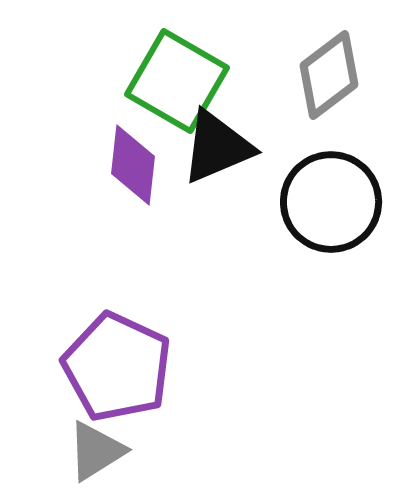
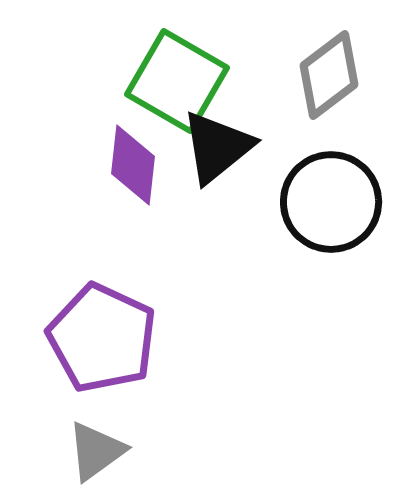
black triangle: rotated 16 degrees counterclockwise
purple pentagon: moved 15 px left, 29 px up
gray triangle: rotated 4 degrees counterclockwise
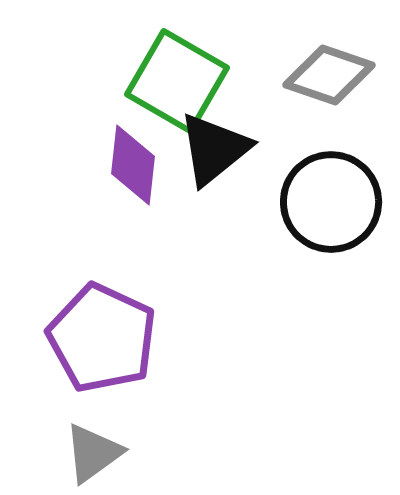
gray diamond: rotated 56 degrees clockwise
black triangle: moved 3 px left, 2 px down
gray triangle: moved 3 px left, 2 px down
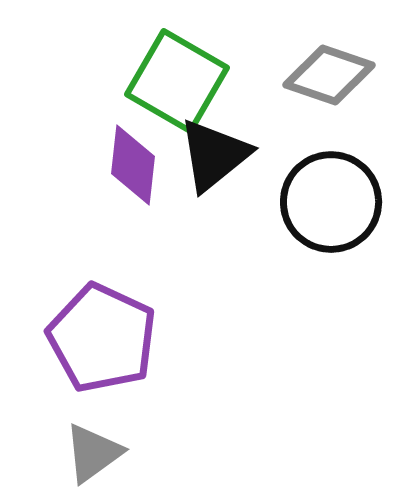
black triangle: moved 6 px down
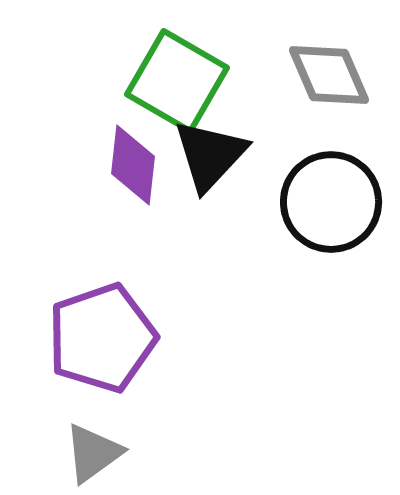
gray diamond: rotated 48 degrees clockwise
black triangle: moved 4 px left; rotated 8 degrees counterclockwise
purple pentagon: rotated 28 degrees clockwise
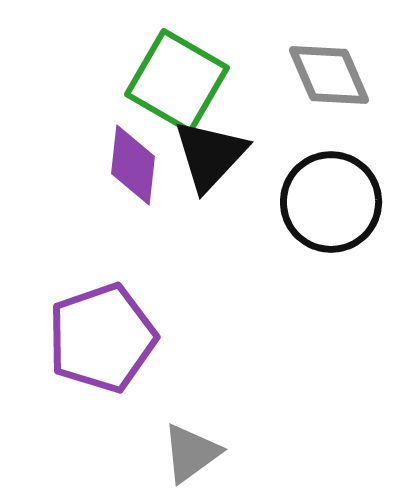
gray triangle: moved 98 px right
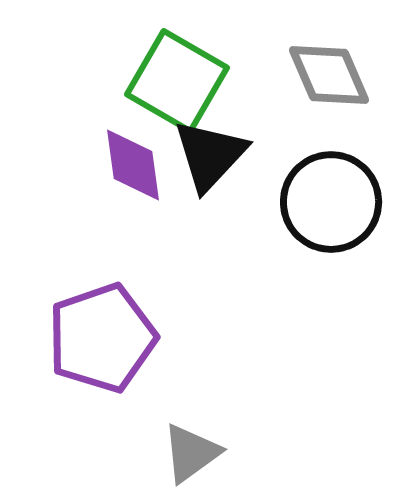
purple diamond: rotated 14 degrees counterclockwise
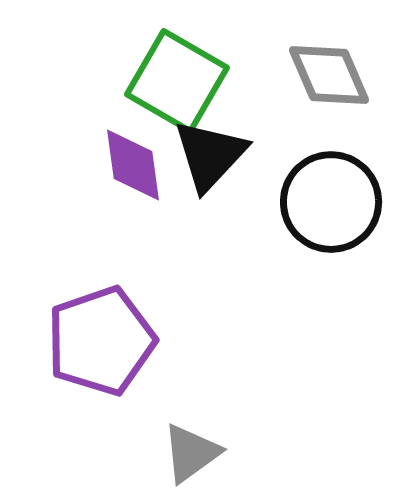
purple pentagon: moved 1 px left, 3 px down
